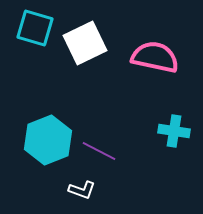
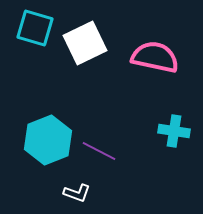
white L-shape: moved 5 px left, 3 px down
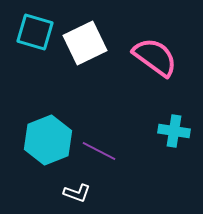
cyan square: moved 4 px down
pink semicircle: rotated 24 degrees clockwise
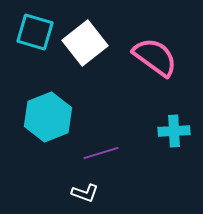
white square: rotated 12 degrees counterclockwise
cyan cross: rotated 12 degrees counterclockwise
cyan hexagon: moved 23 px up
purple line: moved 2 px right, 2 px down; rotated 44 degrees counterclockwise
white L-shape: moved 8 px right
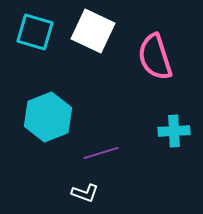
white square: moved 8 px right, 12 px up; rotated 27 degrees counterclockwise
pink semicircle: rotated 144 degrees counterclockwise
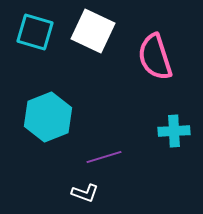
purple line: moved 3 px right, 4 px down
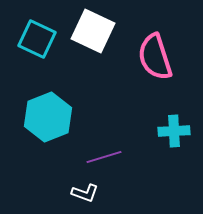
cyan square: moved 2 px right, 7 px down; rotated 9 degrees clockwise
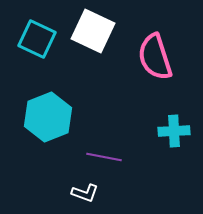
purple line: rotated 28 degrees clockwise
